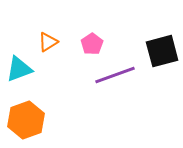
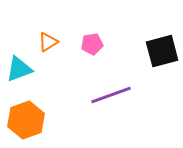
pink pentagon: rotated 25 degrees clockwise
purple line: moved 4 px left, 20 px down
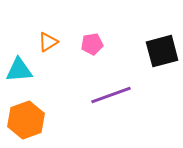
cyan triangle: moved 1 px down; rotated 16 degrees clockwise
